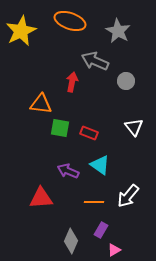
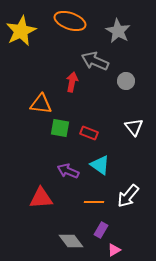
gray diamond: rotated 60 degrees counterclockwise
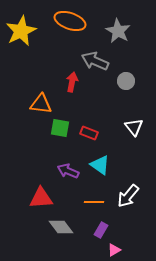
gray diamond: moved 10 px left, 14 px up
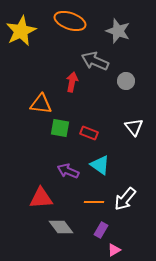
gray star: rotated 10 degrees counterclockwise
white arrow: moved 3 px left, 3 px down
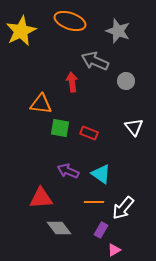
red arrow: rotated 18 degrees counterclockwise
cyan triangle: moved 1 px right, 9 px down
white arrow: moved 2 px left, 9 px down
gray diamond: moved 2 px left, 1 px down
